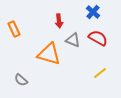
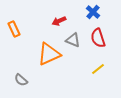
red arrow: rotated 72 degrees clockwise
red semicircle: rotated 138 degrees counterclockwise
orange triangle: rotated 40 degrees counterclockwise
yellow line: moved 2 px left, 4 px up
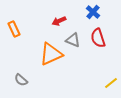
orange triangle: moved 2 px right
yellow line: moved 13 px right, 14 px down
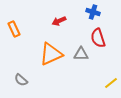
blue cross: rotated 24 degrees counterclockwise
gray triangle: moved 8 px right, 14 px down; rotated 21 degrees counterclockwise
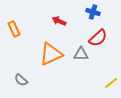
red arrow: rotated 48 degrees clockwise
red semicircle: rotated 114 degrees counterclockwise
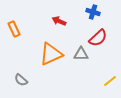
yellow line: moved 1 px left, 2 px up
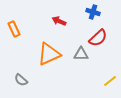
orange triangle: moved 2 px left
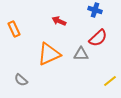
blue cross: moved 2 px right, 2 px up
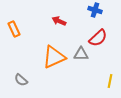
orange triangle: moved 5 px right, 3 px down
yellow line: rotated 40 degrees counterclockwise
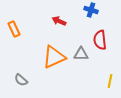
blue cross: moved 4 px left
red semicircle: moved 2 px right, 2 px down; rotated 126 degrees clockwise
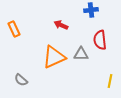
blue cross: rotated 24 degrees counterclockwise
red arrow: moved 2 px right, 4 px down
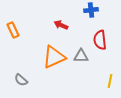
orange rectangle: moved 1 px left, 1 px down
gray triangle: moved 2 px down
